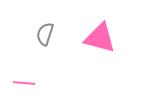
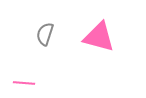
pink triangle: moved 1 px left, 1 px up
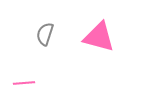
pink line: rotated 10 degrees counterclockwise
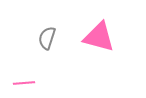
gray semicircle: moved 2 px right, 4 px down
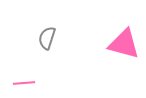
pink triangle: moved 25 px right, 7 px down
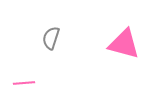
gray semicircle: moved 4 px right
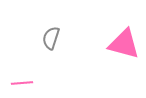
pink line: moved 2 px left
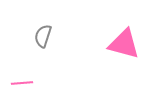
gray semicircle: moved 8 px left, 2 px up
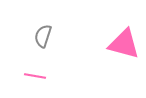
pink line: moved 13 px right, 7 px up; rotated 15 degrees clockwise
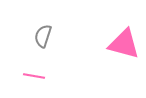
pink line: moved 1 px left
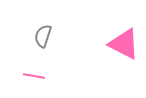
pink triangle: rotated 12 degrees clockwise
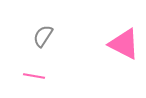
gray semicircle: rotated 15 degrees clockwise
